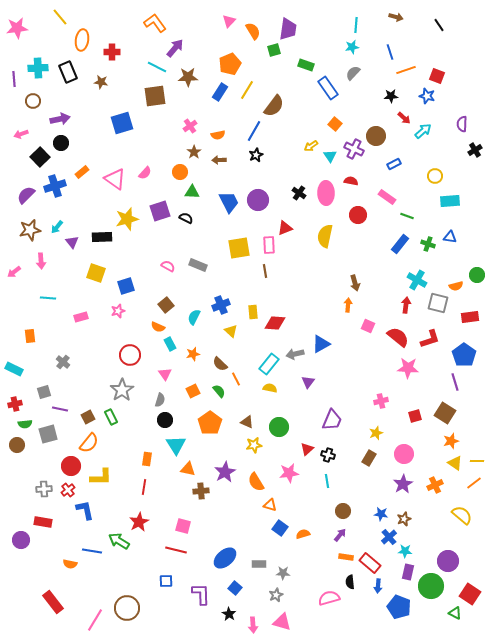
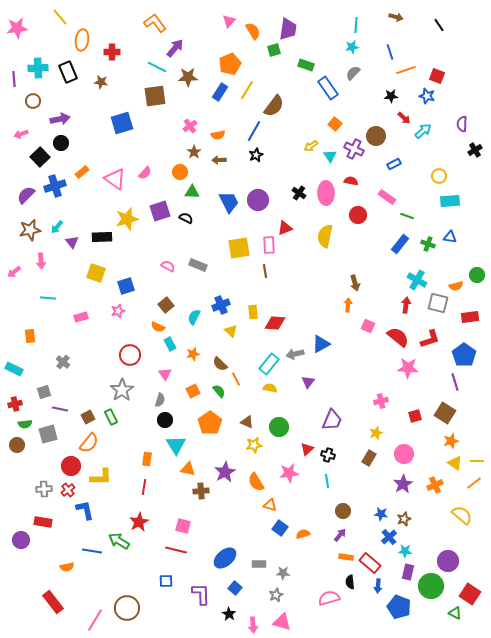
yellow circle at (435, 176): moved 4 px right
orange semicircle at (70, 564): moved 3 px left, 3 px down; rotated 24 degrees counterclockwise
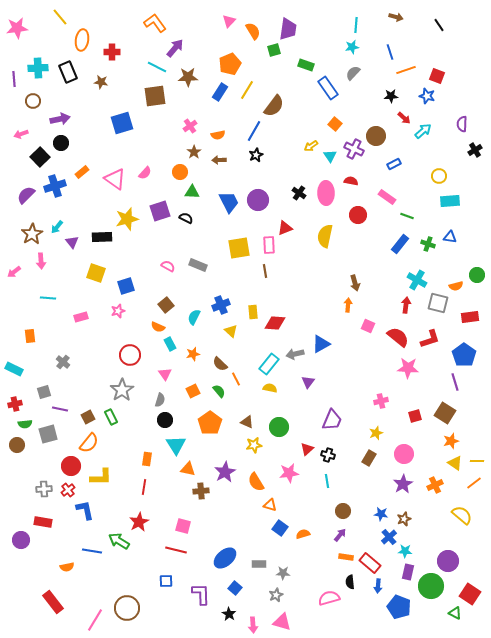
brown star at (30, 230): moved 2 px right, 4 px down; rotated 20 degrees counterclockwise
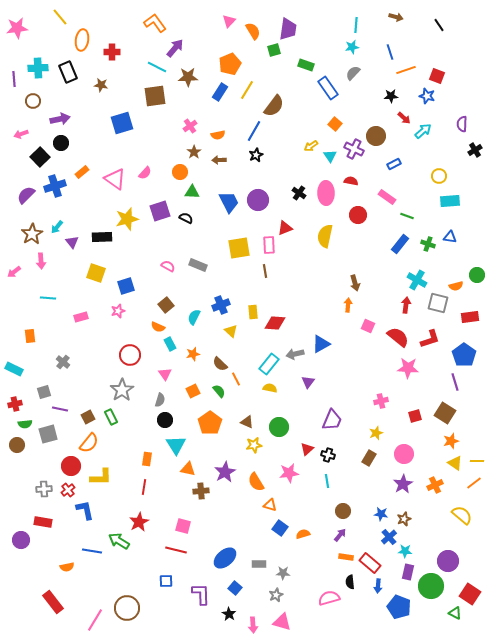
brown star at (101, 82): moved 3 px down
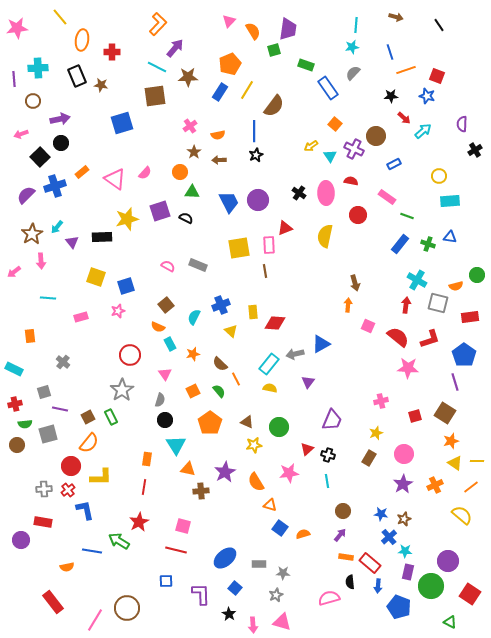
orange L-shape at (155, 23): moved 3 px right, 1 px down; rotated 80 degrees clockwise
black rectangle at (68, 72): moved 9 px right, 4 px down
blue line at (254, 131): rotated 30 degrees counterclockwise
yellow square at (96, 273): moved 4 px down
orange line at (474, 483): moved 3 px left, 4 px down
green triangle at (455, 613): moved 5 px left, 9 px down
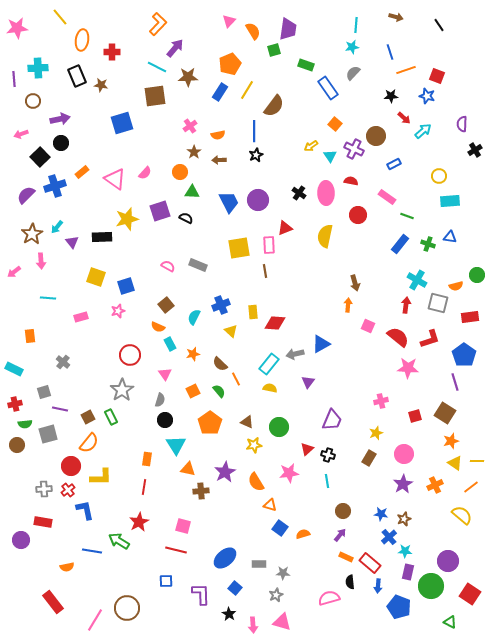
orange rectangle at (346, 557): rotated 16 degrees clockwise
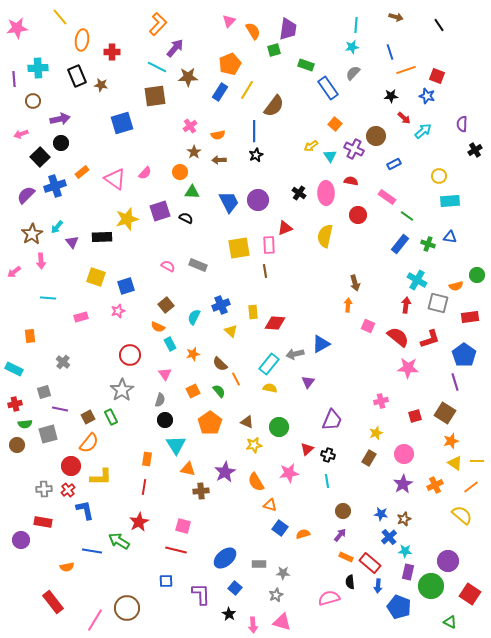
green line at (407, 216): rotated 16 degrees clockwise
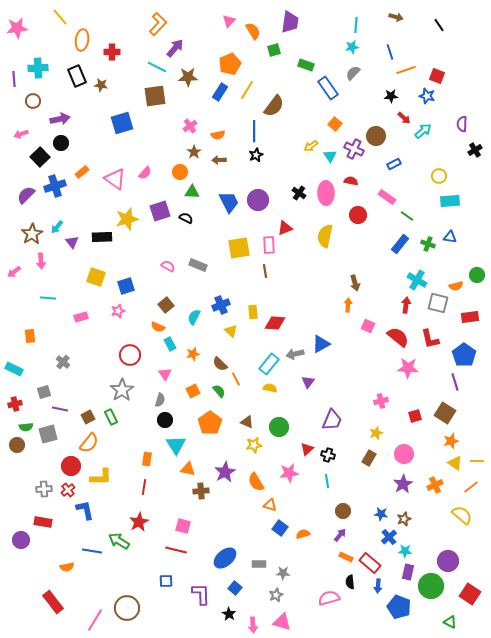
purple trapezoid at (288, 29): moved 2 px right, 7 px up
red L-shape at (430, 339): rotated 95 degrees clockwise
green semicircle at (25, 424): moved 1 px right, 3 px down
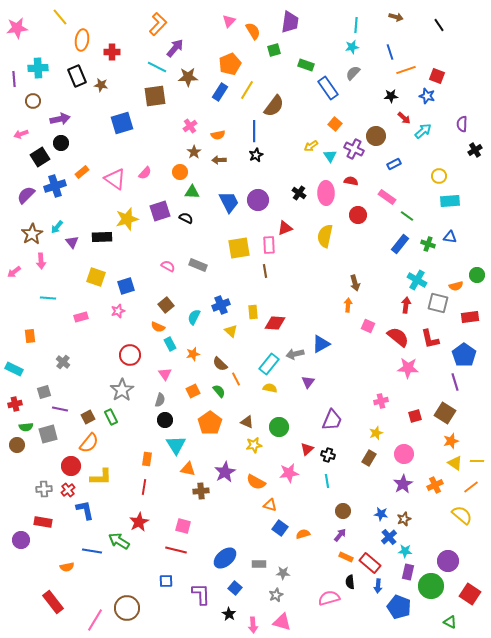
black square at (40, 157): rotated 12 degrees clockwise
orange semicircle at (256, 482): rotated 30 degrees counterclockwise
